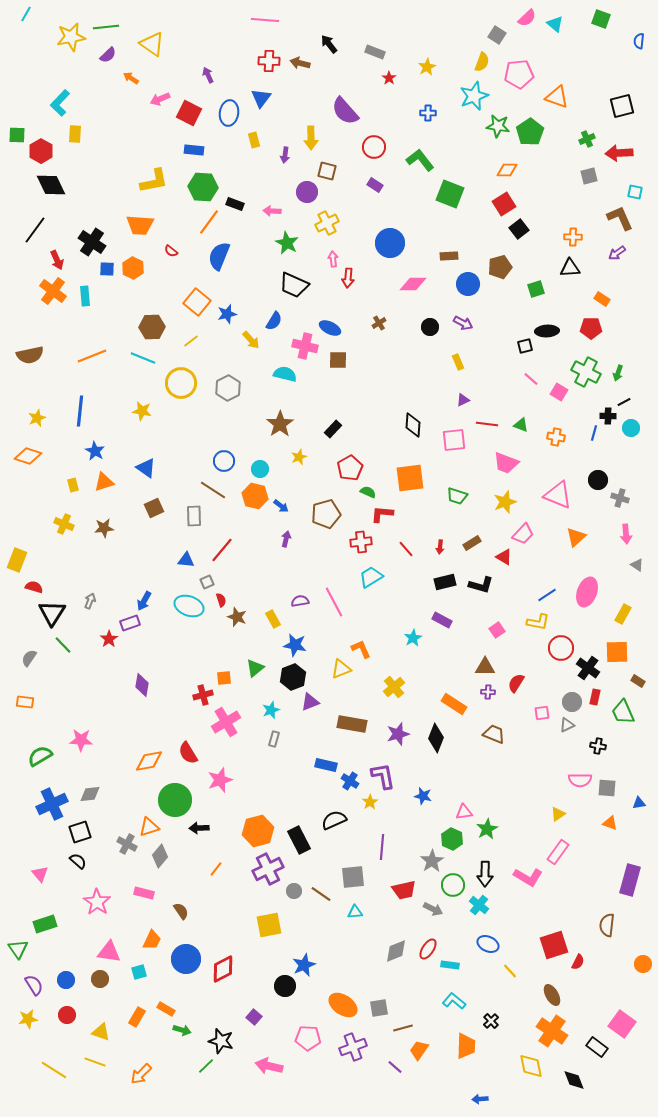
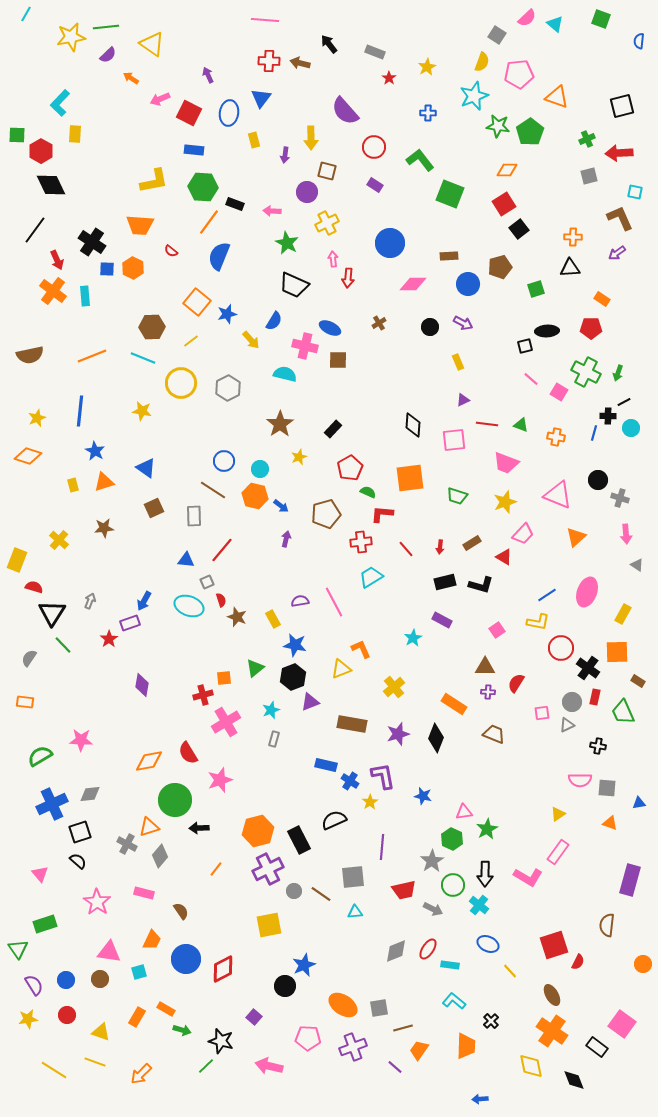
yellow cross at (64, 524): moved 5 px left, 16 px down; rotated 18 degrees clockwise
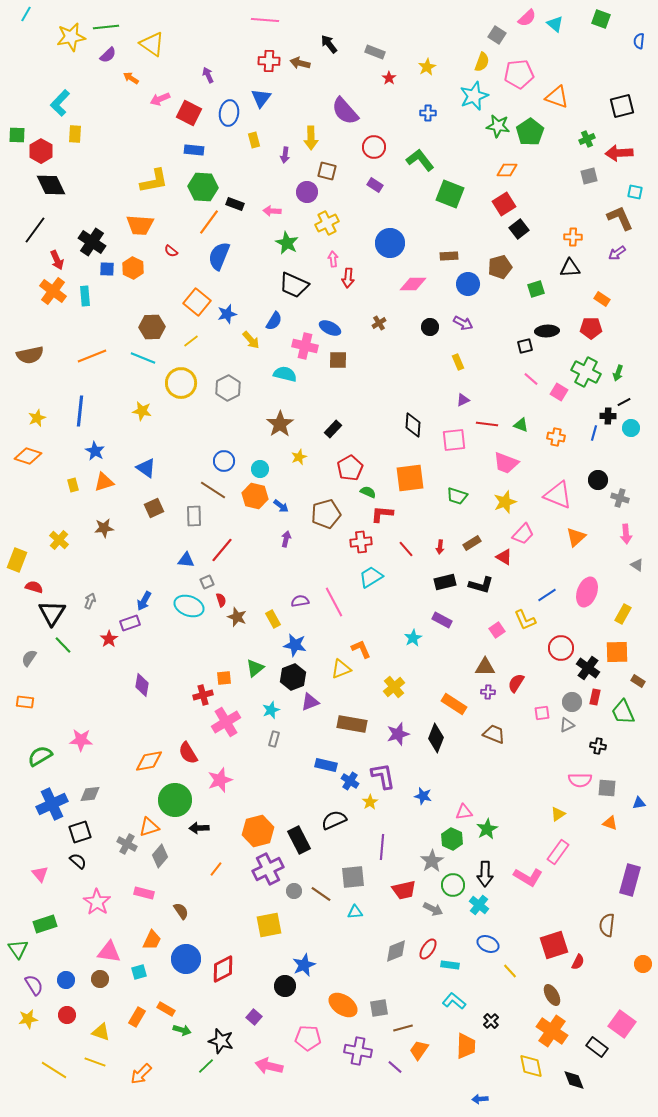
yellow L-shape at (538, 622): moved 13 px left, 2 px up; rotated 55 degrees clockwise
purple cross at (353, 1047): moved 5 px right, 4 px down; rotated 32 degrees clockwise
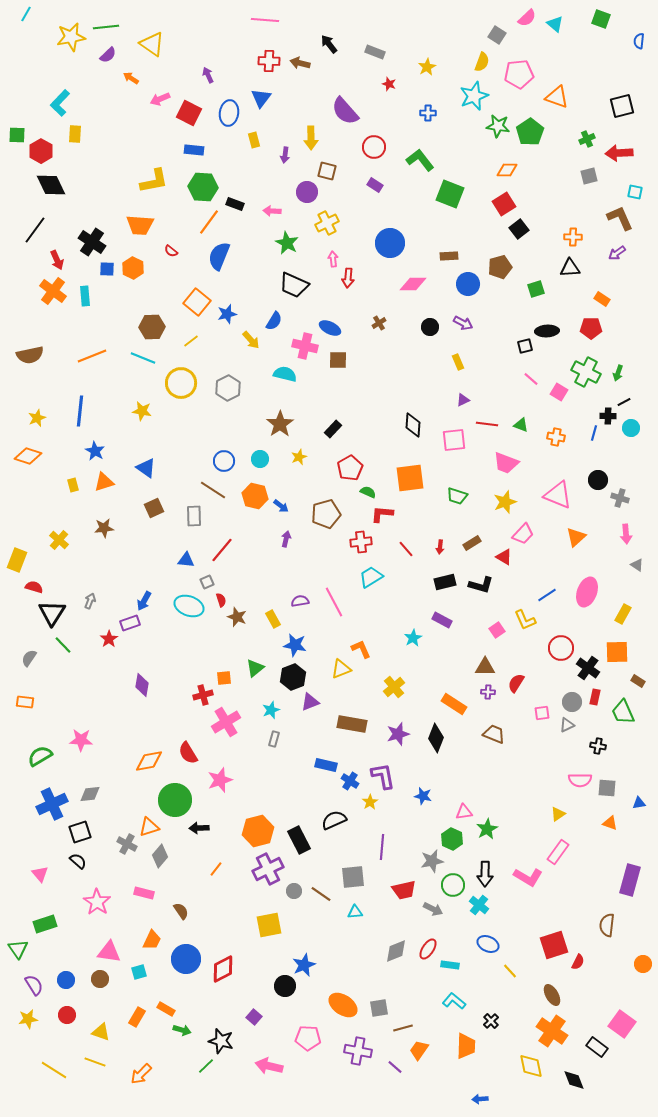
red star at (389, 78): moved 6 px down; rotated 16 degrees counterclockwise
cyan circle at (260, 469): moved 10 px up
gray star at (432, 861): rotated 20 degrees clockwise
